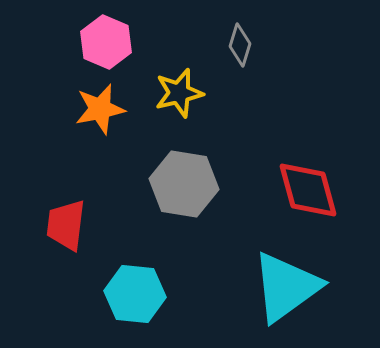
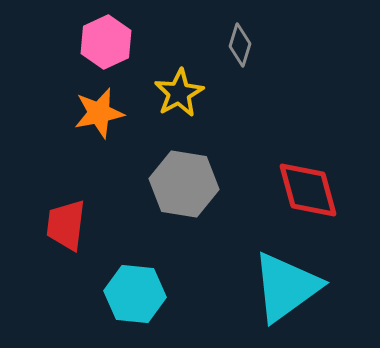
pink hexagon: rotated 12 degrees clockwise
yellow star: rotated 15 degrees counterclockwise
orange star: moved 1 px left, 4 px down
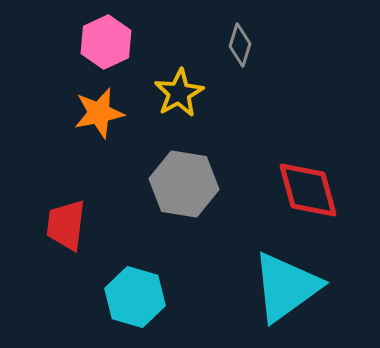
cyan hexagon: moved 3 px down; rotated 10 degrees clockwise
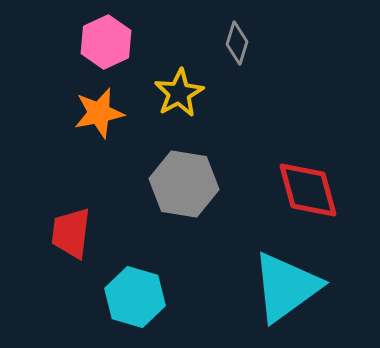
gray diamond: moved 3 px left, 2 px up
red trapezoid: moved 5 px right, 8 px down
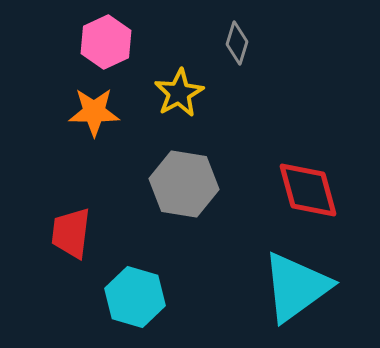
orange star: moved 5 px left, 1 px up; rotated 12 degrees clockwise
cyan triangle: moved 10 px right
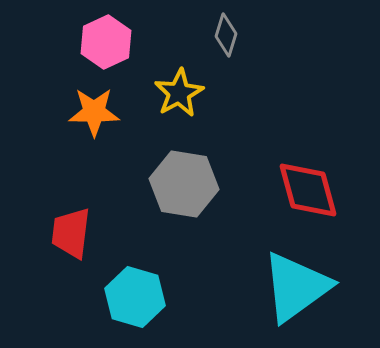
gray diamond: moved 11 px left, 8 px up
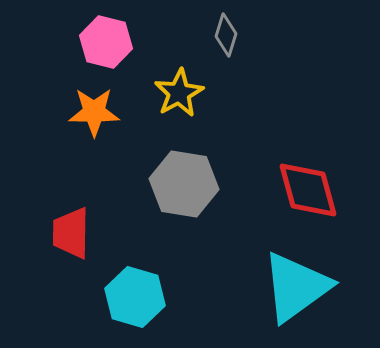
pink hexagon: rotated 21 degrees counterclockwise
red trapezoid: rotated 6 degrees counterclockwise
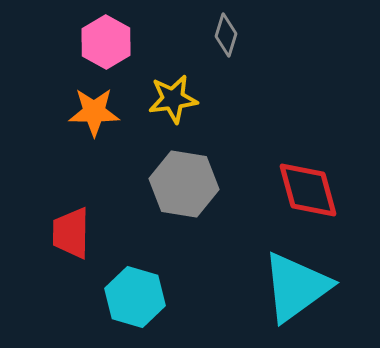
pink hexagon: rotated 15 degrees clockwise
yellow star: moved 6 px left, 6 px down; rotated 21 degrees clockwise
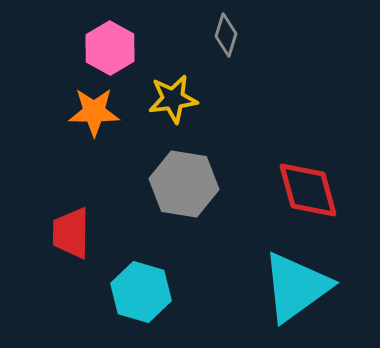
pink hexagon: moved 4 px right, 6 px down
cyan hexagon: moved 6 px right, 5 px up
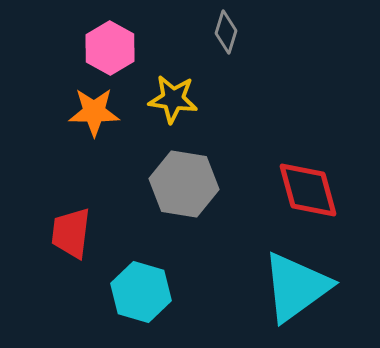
gray diamond: moved 3 px up
yellow star: rotated 15 degrees clockwise
red trapezoid: rotated 6 degrees clockwise
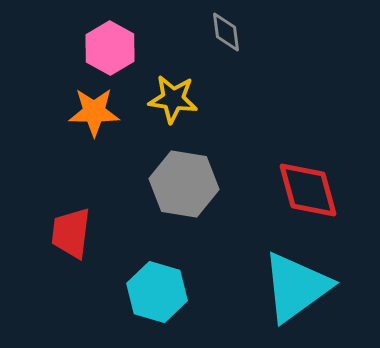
gray diamond: rotated 24 degrees counterclockwise
cyan hexagon: moved 16 px right
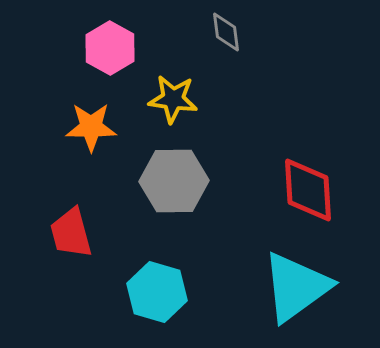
orange star: moved 3 px left, 15 px down
gray hexagon: moved 10 px left, 3 px up; rotated 10 degrees counterclockwise
red diamond: rotated 12 degrees clockwise
red trapezoid: rotated 22 degrees counterclockwise
